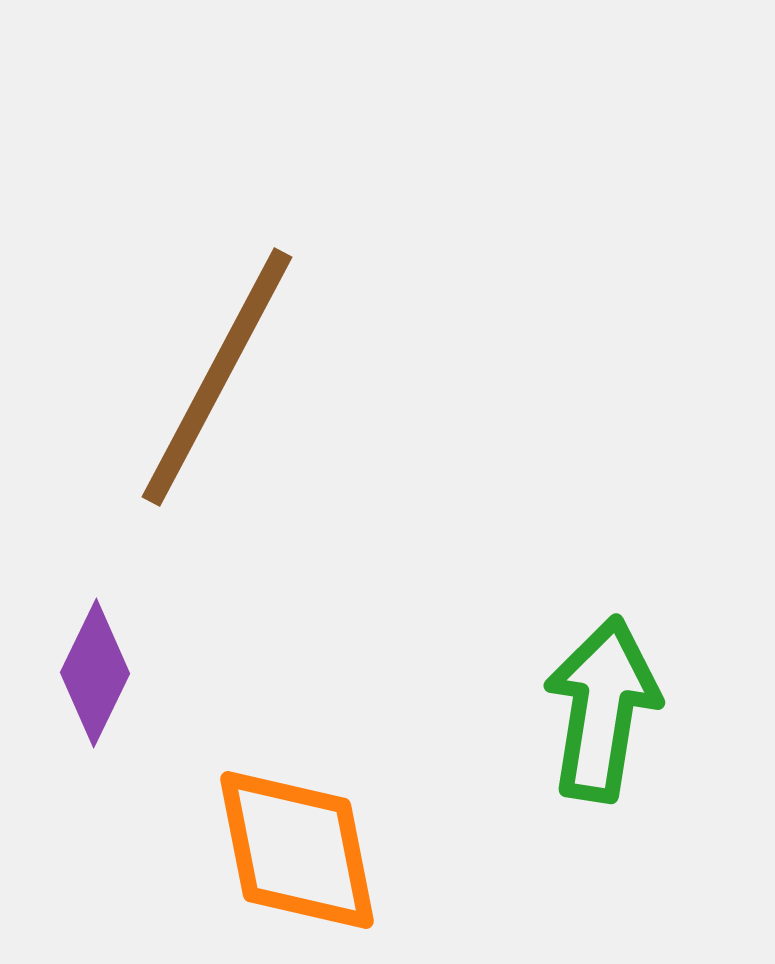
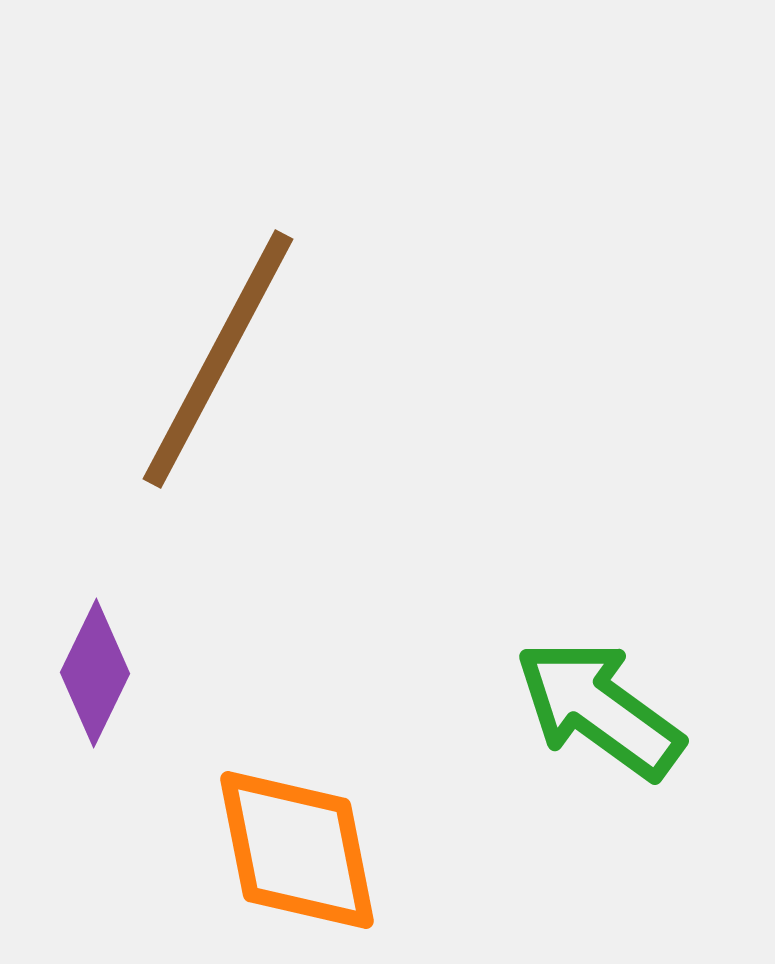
brown line: moved 1 px right, 18 px up
green arrow: moved 3 px left; rotated 63 degrees counterclockwise
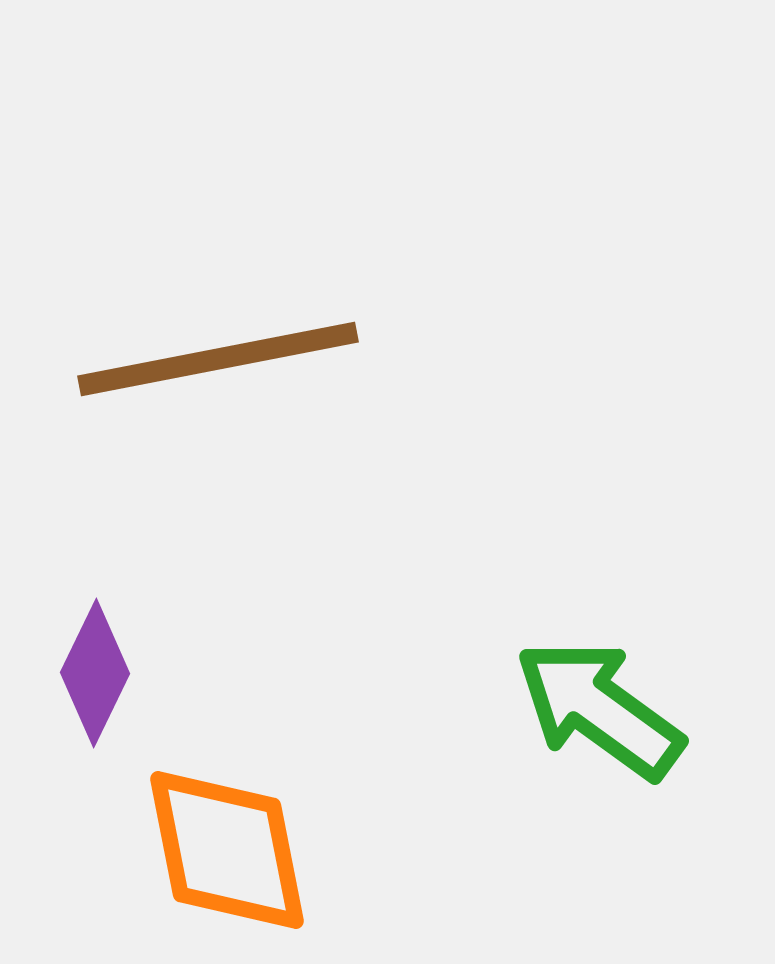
brown line: rotated 51 degrees clockwise
orange diamond: moved 70 px left
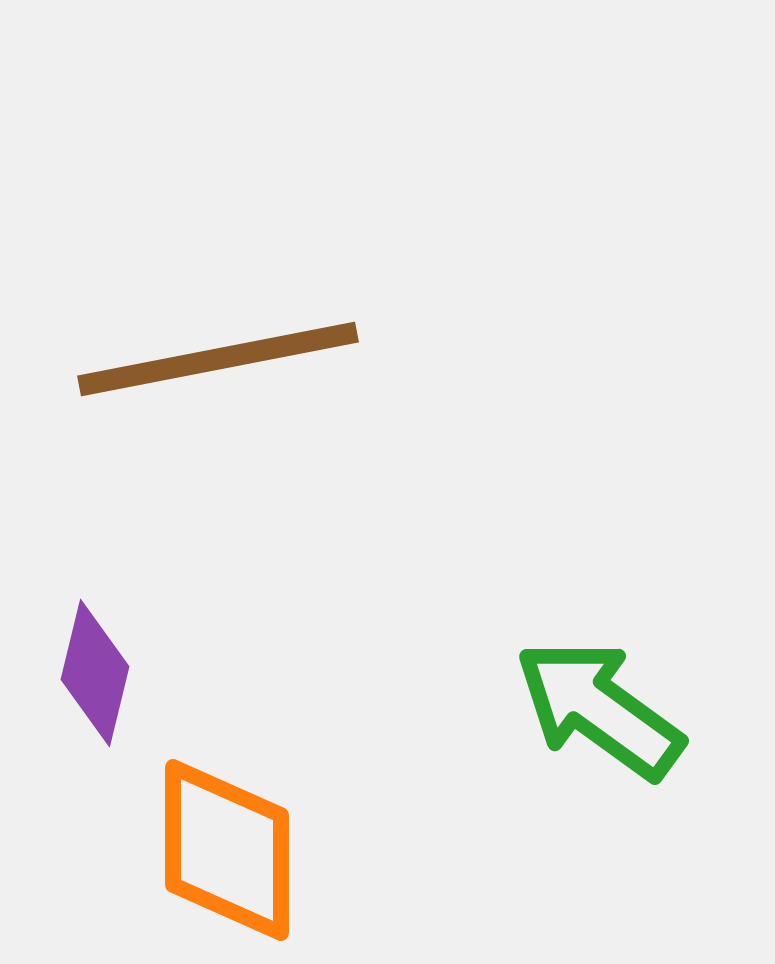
purple diamond: rotated 12 degrees counterclockwise
orange diamond: rotated 11 degrees clockwise
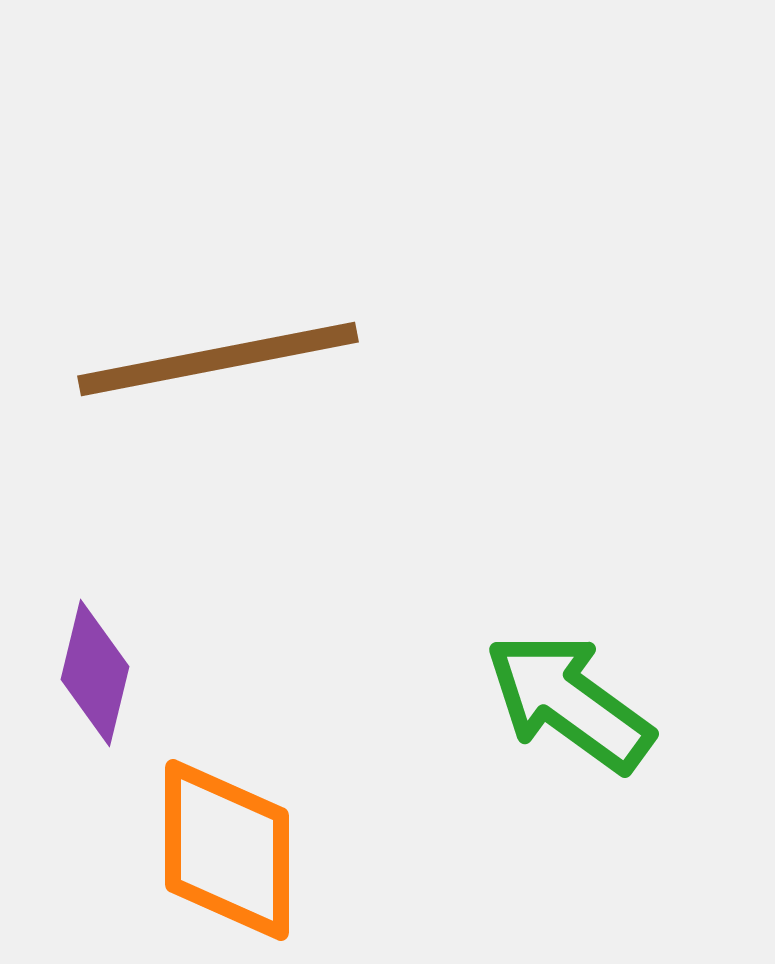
green arrow: moved 30 px left, 7 px up
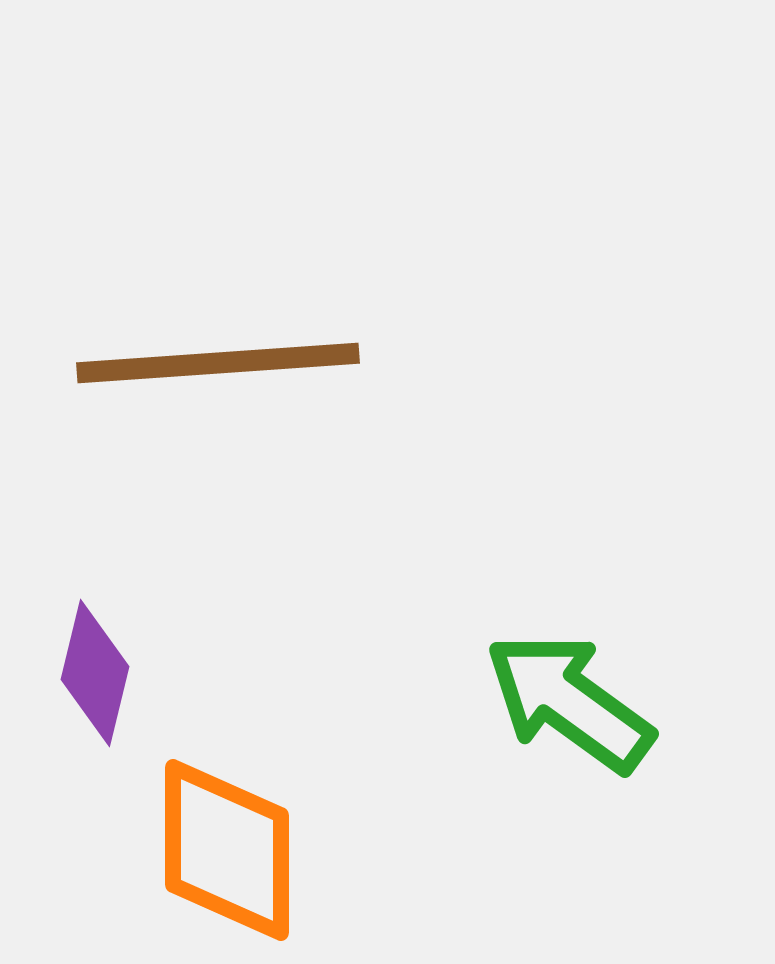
brown line: moved 4 px down; rotated 7 degrees clockwise
